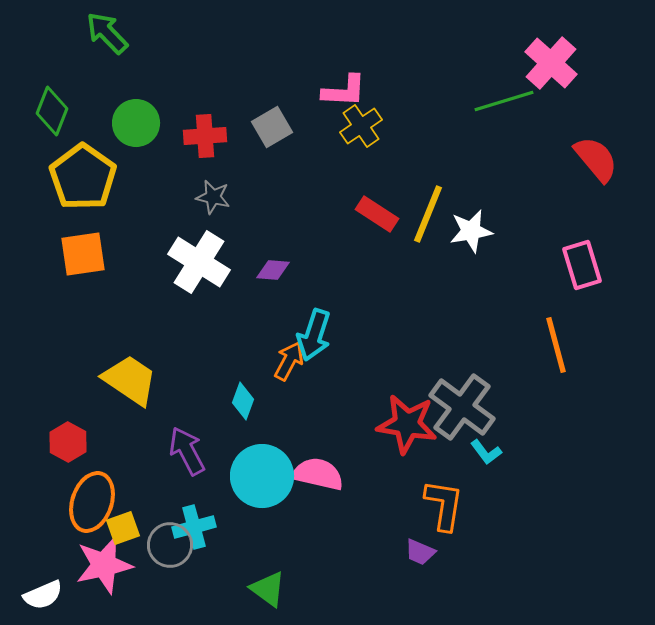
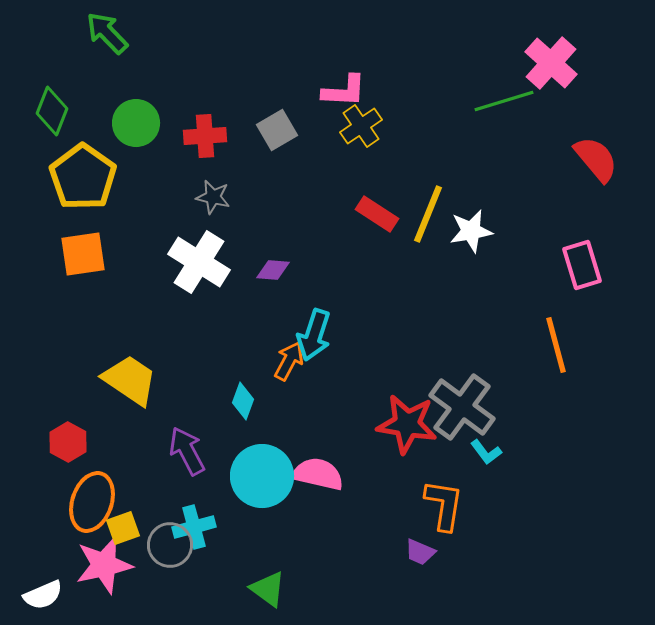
gray square: moved 5 px right, 3 px down
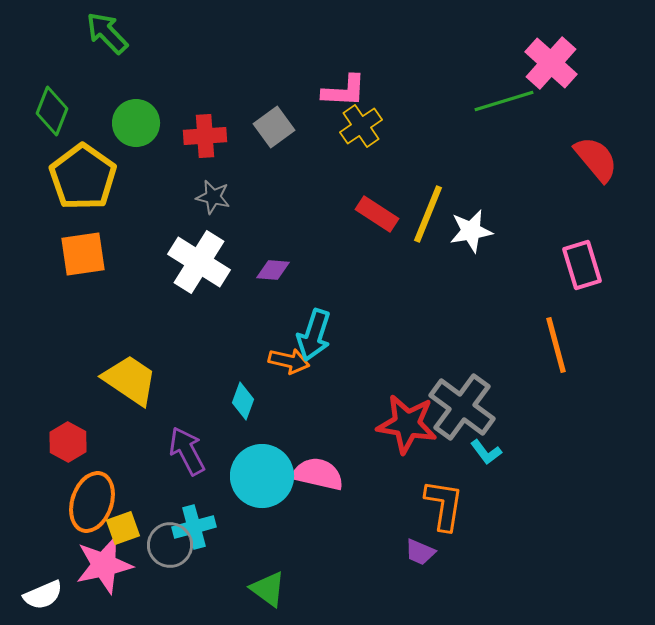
gray square: moved 3 px left, 3 px up; rotated 6 degrees counterclockwise
orange arrow: rotated 75 degrees clockwise
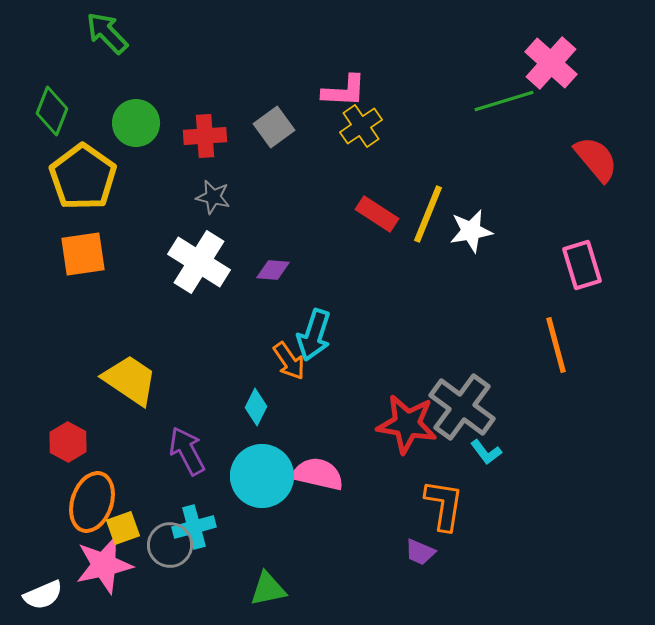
orange arrow: rotated 42 degrees clockwise
cyan diamond: moved 13 px right, 6 px down; rotated 6 degrees clockwise
green triangle: rotated 48 degrees counterclockwise
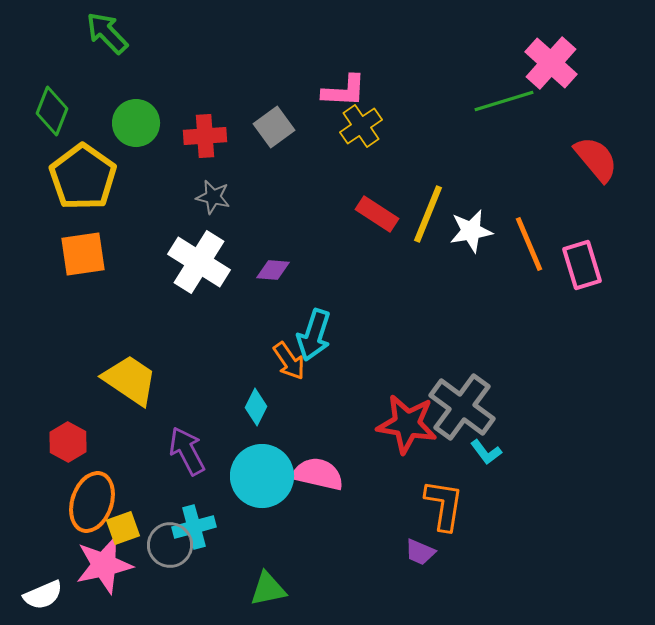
orange line: moved 27 px left, 101 px up; rotated 8 degrees counterclockwise
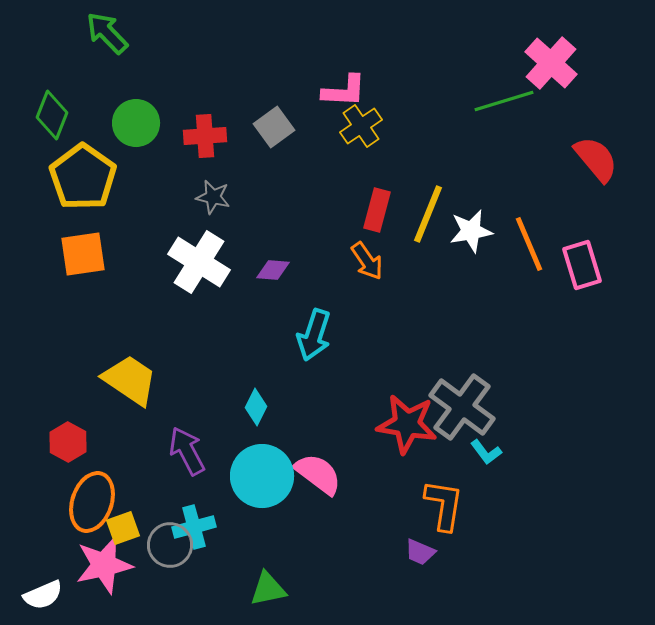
green diamond: moved 4 px down
red rectangle: moved 4 px up; rotated 72 degrees clockwise
orange arrow: moved 78 px right, 100 px up
pink semicircle: rotated 24 degrees clockwise
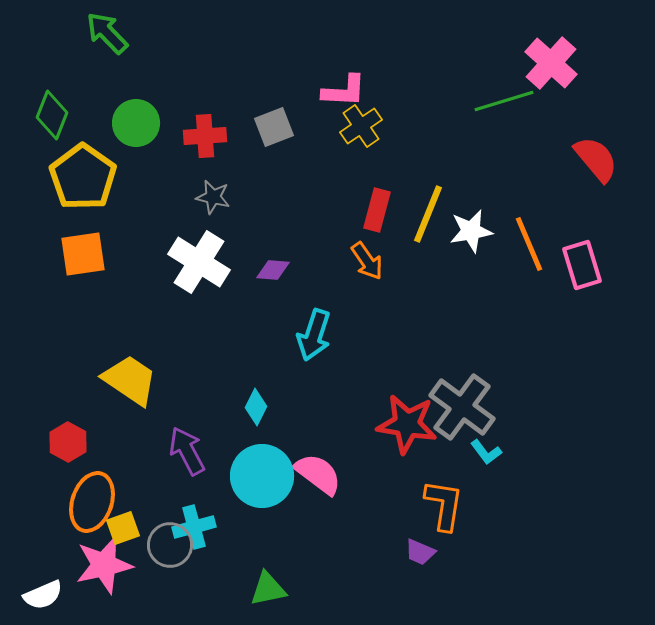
gray square: rotated 15 degrees clockwise
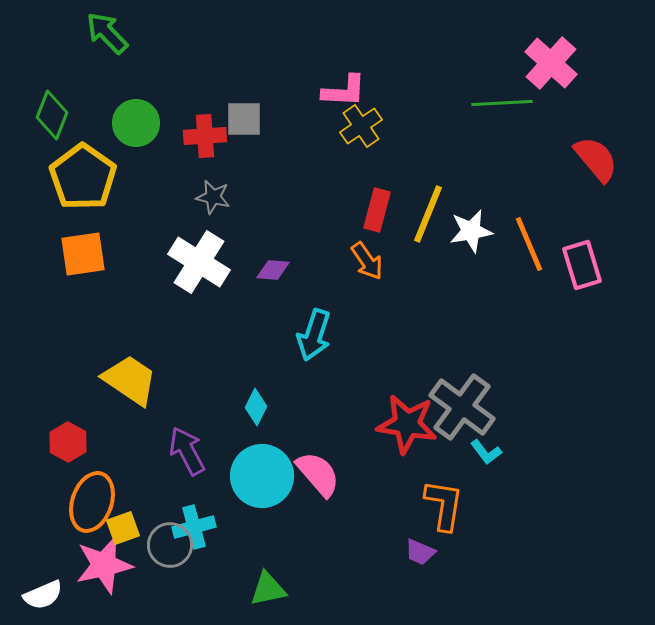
green line: moved 2 px left, 2 px down; rotated 14 degrees clockwise
gray square: moved 30 px left, 8 px up; rotated 21 degrees clockwise
pink semicircle: rotated 12 degrees clockwise
